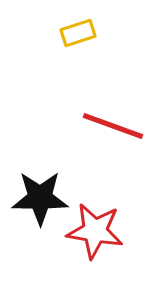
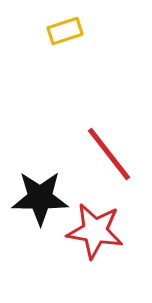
yellow rectangle: moved 13 px left, 2 px up
red line: moved 4 px left, 28 px down; rotated 32 degrees clockwise
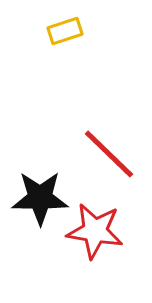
red line: rotated 8 degrees counterclockwise
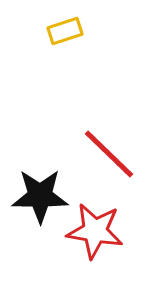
black star: moved 2 px up
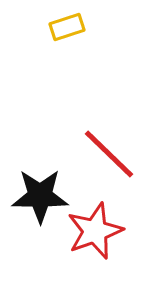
yellow rectangle: moved 2 px right, 4 px up
red star: rotated 30 degrees counterclockwise
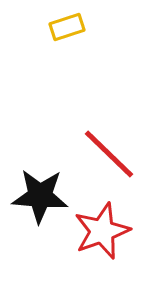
black star: rotated 4 degrees clockwise
red star: moved 7 px right
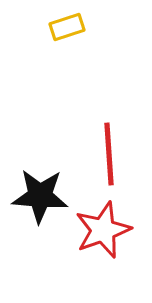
red line: rotated 42 degrees clockwise
red star: moved 1 px right, 1 px up
